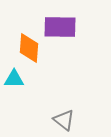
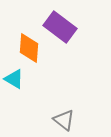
purple rectangle: rotated 36 degrees clockwise
cyan triangle: rotated 30 degrees clockwise
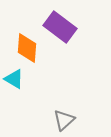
orange diamond: moved 2 px left
gray triangle: rotated 40 degrees clockwise
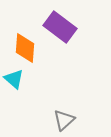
orange diamond: moved 2 px left
cyan triangle: rotated 10 degrees clockwise
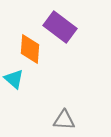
orange diamond: moved 5 px right, 1 px down
gray triangle: rotated 45 degrees clockwise
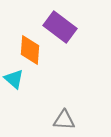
orange diamond: moved 1 px down
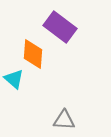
orange diamond: moved 3 px right, 4 px down
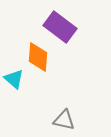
orange diamond: moved 5 px right, 3 px down
gray triangle: rotated 10 degrees clockwise
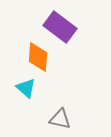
cyan triangle: moved 12 px right, 9 px down
gray triangle: moved 4 px left, 1 px up
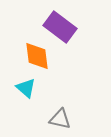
orange diamond: moved 1 px left, 1 px up; rotated 12 degrees counterclockwise
